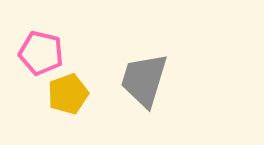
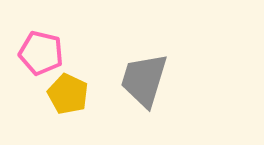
yellow pentagon: rotated 27 degrees counterclockwise
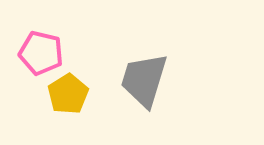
yellow pentagon: rotated 15 degrees clockwise
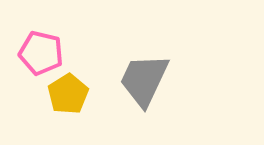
gray trapezoid: rotated 8 degrees clockwise
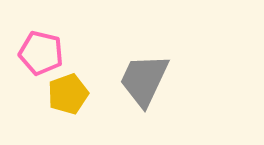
yellow pentagon: rotated 12 degrees clockwise
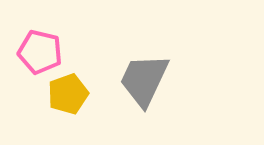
pink pentagon: moved 1 px left, 1 px up
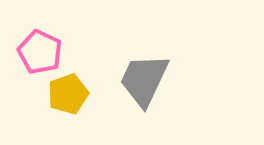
pink pentagon: rotated 12 degrees clockwise
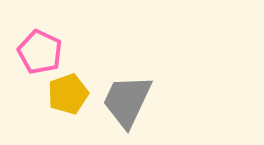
gray trapezoid: moved 17 px left, 21 px down
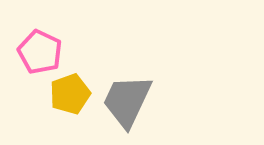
yellow pentagon: moved 2 px right
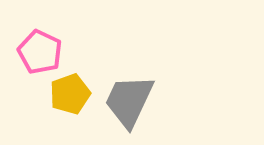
gray trapezoid: moved 2 px right
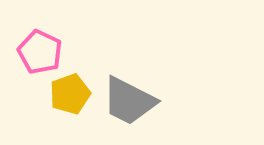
gray trapezoid: rotated 88 degrees counterclockwise
